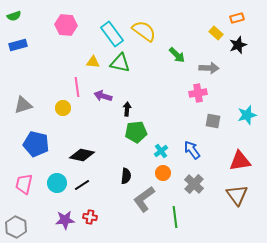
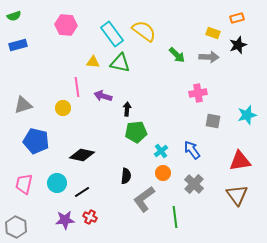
yellow rectangle: moved 3 px left; rotated 24 degrees counterclockwise
gray arrow: moved 11 px up
blue pentagon: moved 3 px up
black line: moved 7 px down
red cross: rotated 16 degrees clockwise
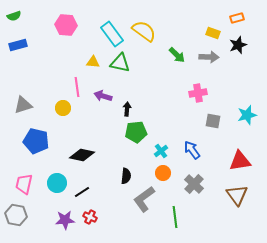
gray hexagon: moved 12 px up; rotated 15 degrees counterclockwise
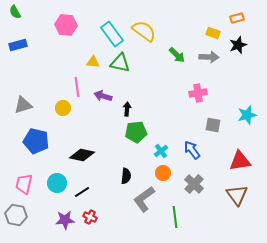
green semicircle: moved 1 px right, 4 px up; rotated 80 degrees clockwise
gray square: moved 4 px down
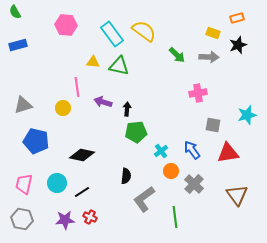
green triangle: moved 1 px left, 3 px down
purple arrow: moved 6 px down
red triangle: moved 12 px left, 8 px up
orange circle: moved 8 px right, 2 px up
gray hexagon: moved 6 px right, 4 px down
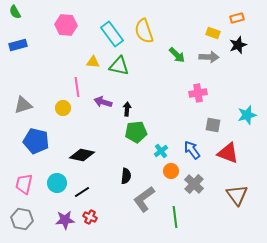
yellow semicircle: rotated 145 degrees counterclockwise
red triangle: rotated 30 degrees clockwise
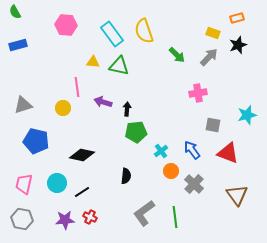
gray arrow: rotated 48 degrees counterclockwise
gray L-shape: moved 14 px down
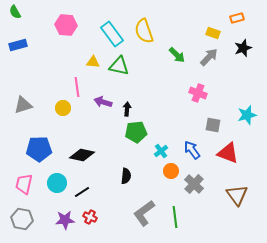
black star: moved 5 px right, 3 px down
pink cross: rotated 30 degrees clockwise
blue pentagon: moved 3 px right, 8 px down; rotated 15 degrees counterclockwise
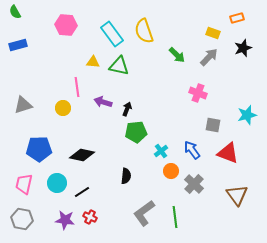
black arrow: rotated 16 degrees clockwise
purple star: rotated 12 degrees clockwise
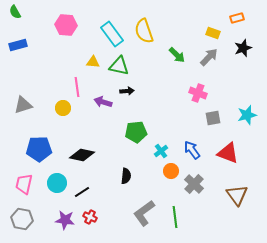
black arrow: moved 18 px up; rotated 64 degrees clockwise
gray square: moved 7 px up; rotated 21 degrees counterclockwise
